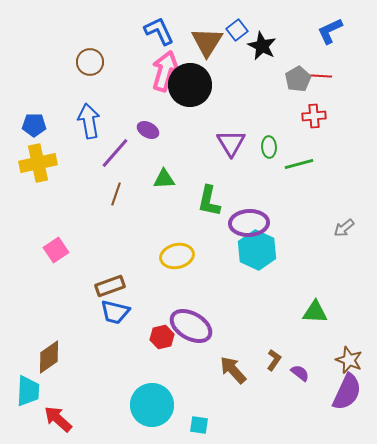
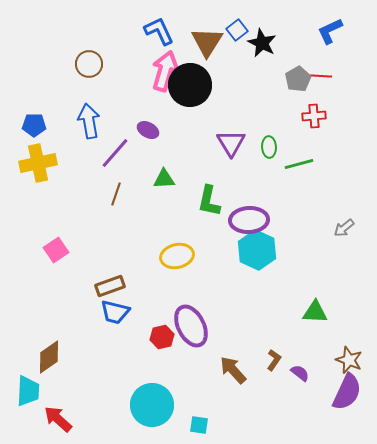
black star at (262, 46): moved 3 px up
brown circle at (90, 62): moved 1 px left, 2 px down
purple ellipse at (249, 223): moved 3 px up
purple ellipse at (191, 326): rotated 33 degrees clockwise
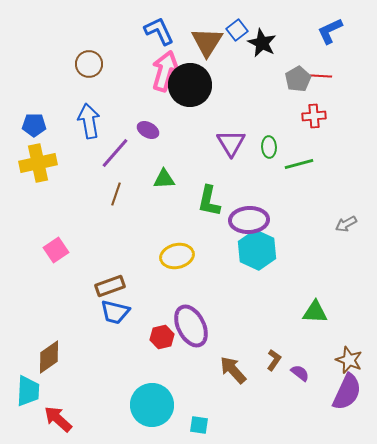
gray arrow at (344, 228): moved 2 px right, 4 px up; rotated 10 degrees clockwise
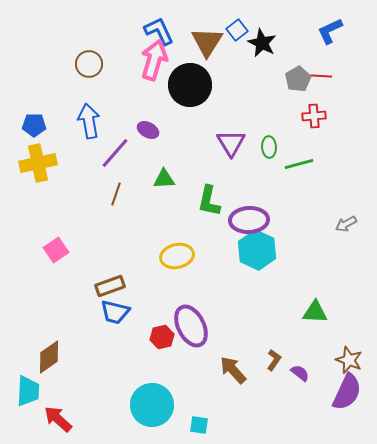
pink arrow at (165, 71): moved 11 px left, 11 px up
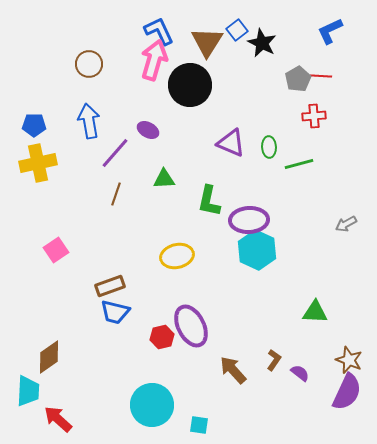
purple triangle at (231, 143): rotated 36 degrees counterclockwise
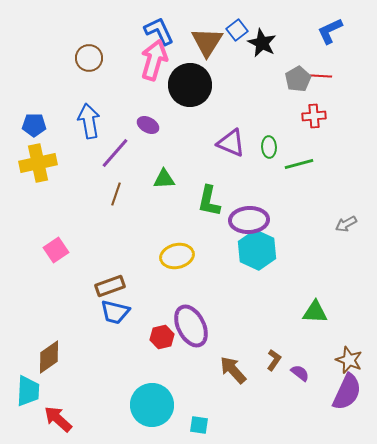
brown circle at (89, 64): moved 6 px up
purple ellipse at (148, 130): moved 5 px up
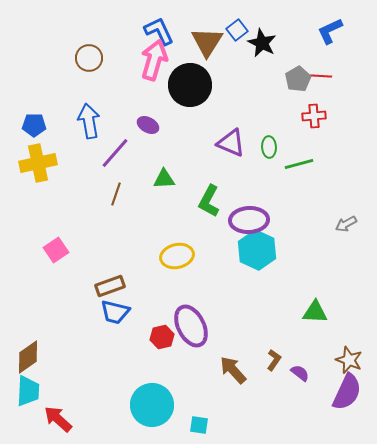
green L-shape at (209, 201): rotated 16 degrees clockwise
brown diamond at (49, 357): moved 21 px left
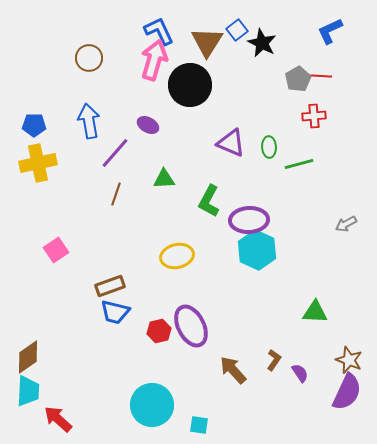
red hexagon at (162, 337): moved 3 px left, 6 px up
purple semicircle at (300, 373): rotated 18 degrees clockwise
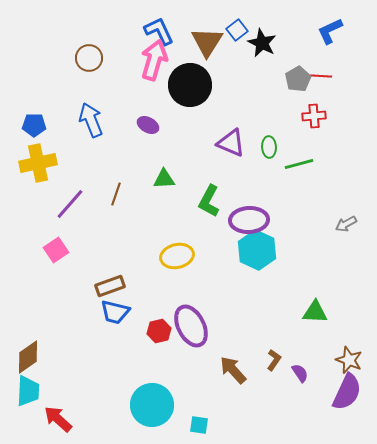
blue arrow at (89, 121): moved 2 px right, 1 px up; rotated 12 degrees counterclockwise
purple line at (115, 153): moved 45 px left, 51 px down
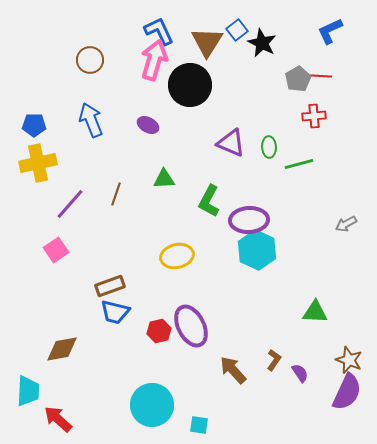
brown circle at (89, 58): moved 1 px right, 2 px down
brown diamond at (28, 357): moved 34 px right, 8 px up; rotated 24 degrees clockwise
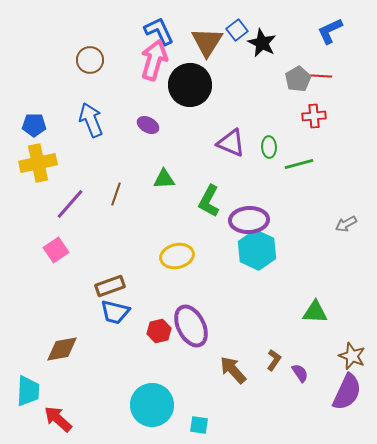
brown star at (349, 360): moved 3 px right, 4 px up
